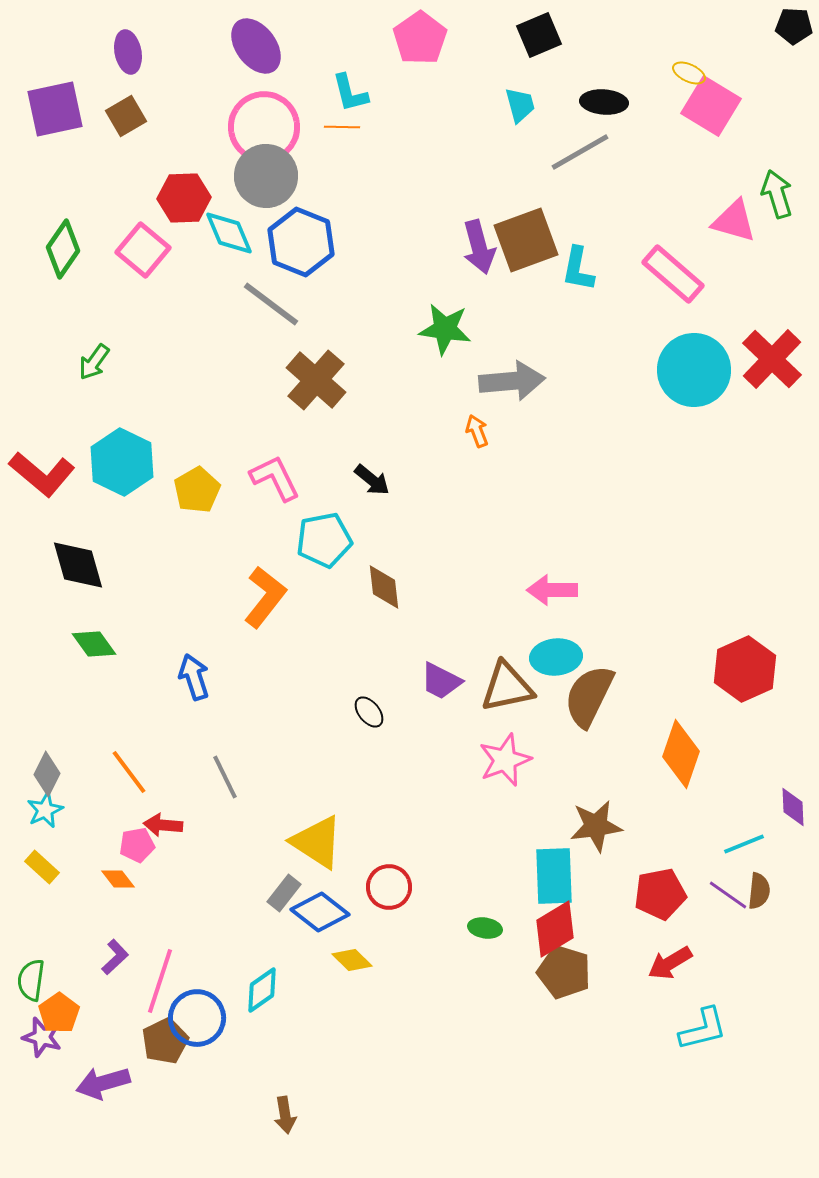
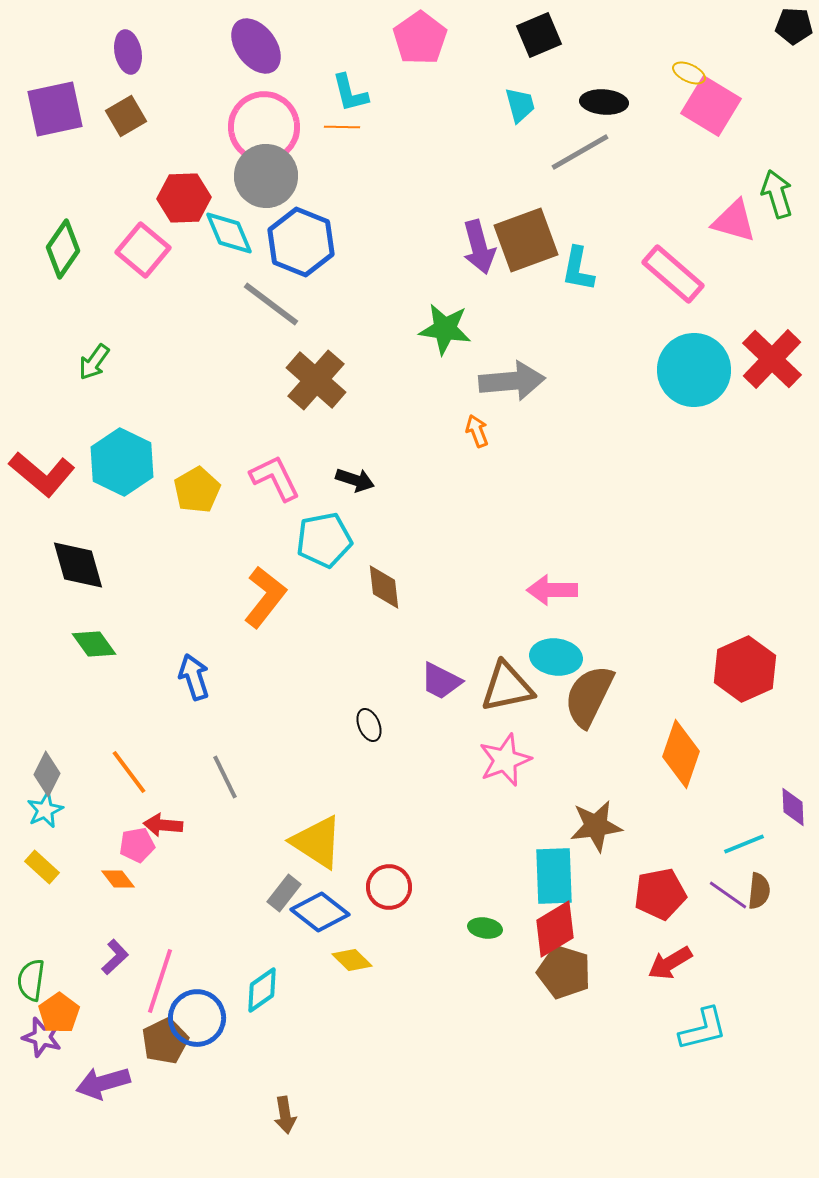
black arrow at (372, 480): moved 17 px left; rotated 21 degrees counterclockwise
cyan ellipse at (556, 657): rotated 12 degrees clockwise
black ellipse at (369, 712): moved 13 px down; rotated 16 degrees clockwise
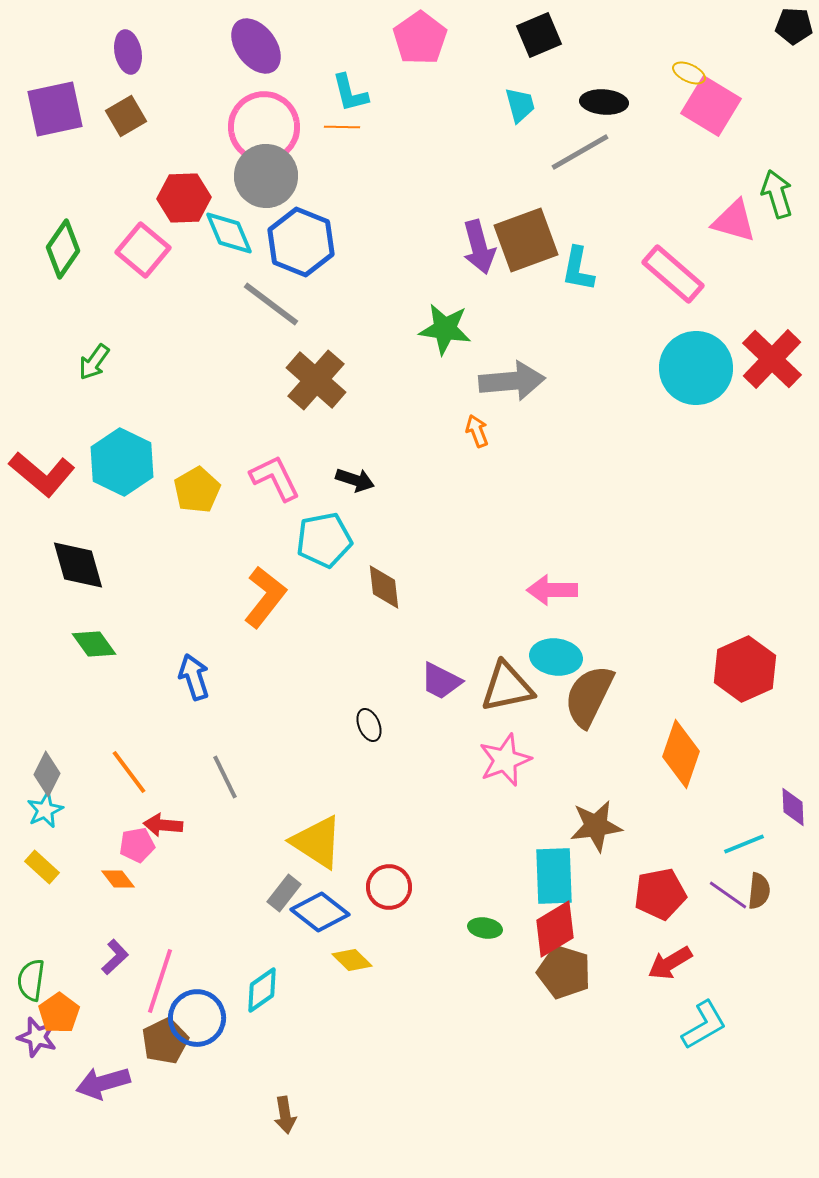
cyan circle at (694, 370): moved 2 px right, 2 px up
cyan L-shape at (703, 1029): moved 1 px right, 4 px up; rotated 16 degrees counterclockwise
purple star at (42, 1037): moved 5 px left
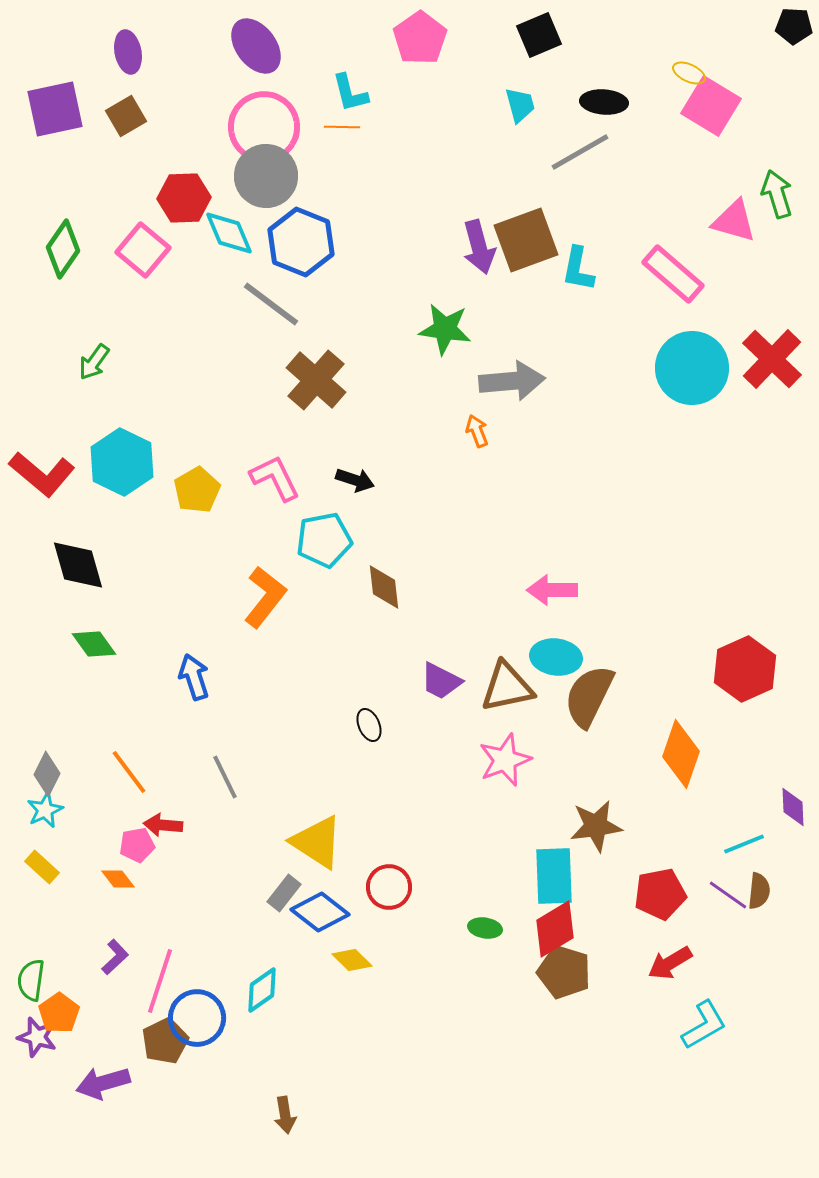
cyan circle at (696, 368): moved 4 px left
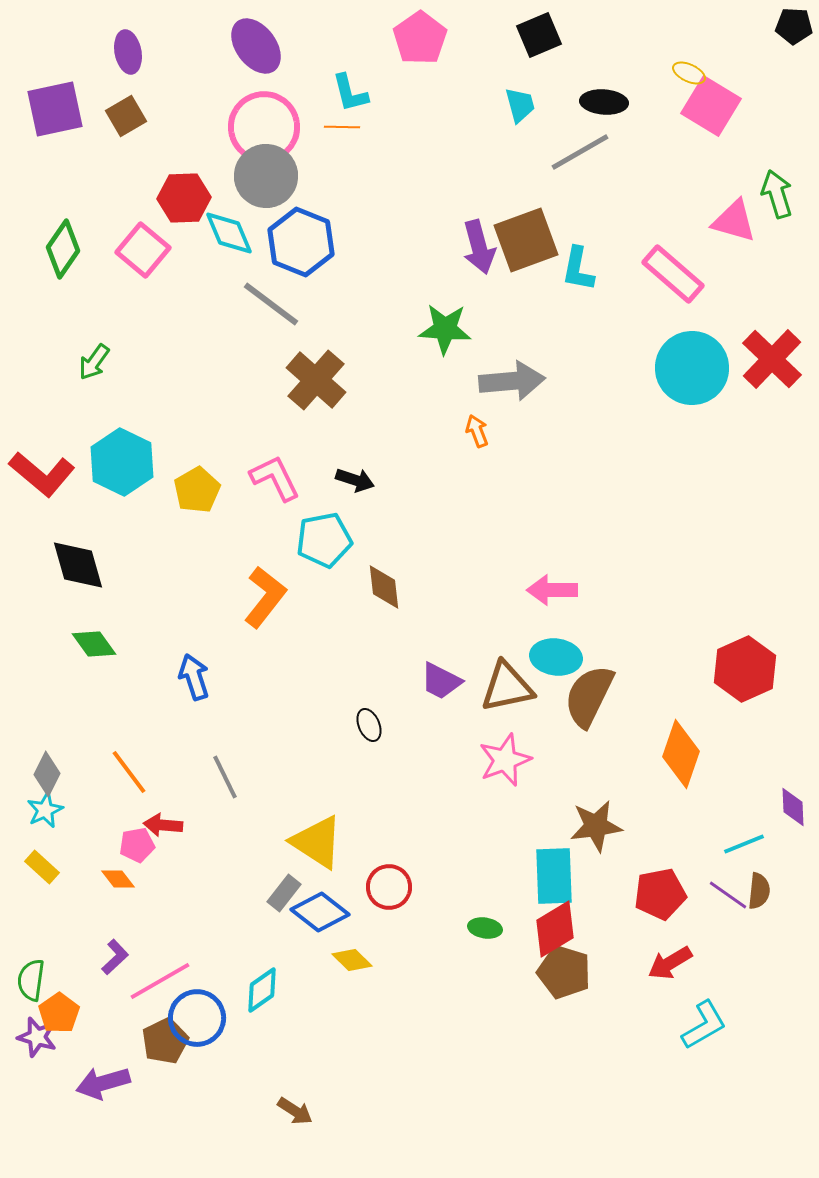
green star at (445, 329): rotated 4 degrees counterclockwise
pink line at (160, 981): rotated 42 degrees clockwise
brown arrow at (285, 1115): moved 10 px right, 4 px up; rotated 48 degrees counterclockwise
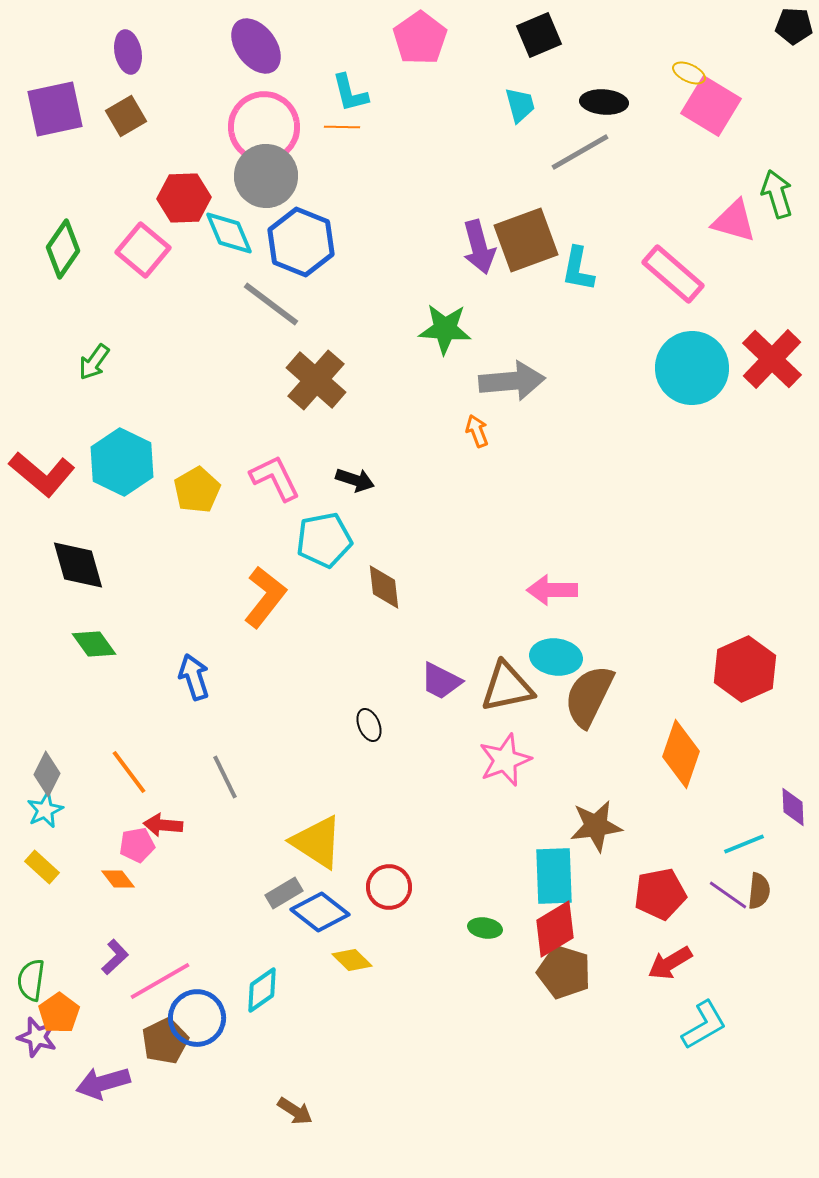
gray rectangle at (284, 893): rotated 21 degrees clockwise
